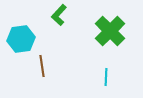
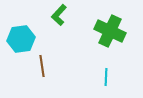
green cross: rotated 20 degrees counterclockwise
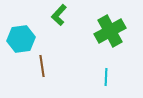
green cross: rotated 36 degrees clockwise
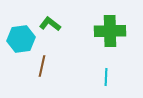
green L-shape: moved 9 px left, 9 px down; rotated 85 degrees clockwise
green cross: rotated 28 degrees clockwise
brown line: rotated 20 degrees clockwise
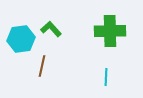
green L-shape: moved 1 px right, 5 px down; rotated 10 degrees clockwise
